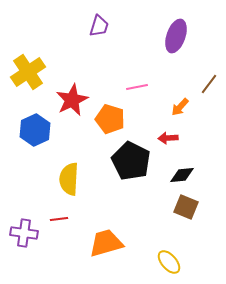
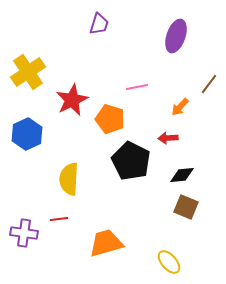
purple trapezoid: moved 2 px up
blue hexagon: moved 8 px left, 4 px down
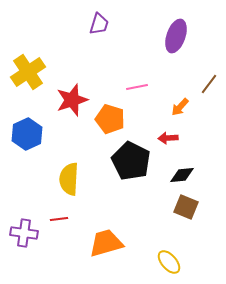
red star: rotated 8 degrees clockwise
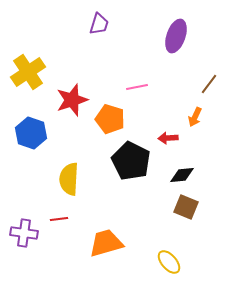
orange arrow: moved 15 px right, 10 px down; rotated 18 degrees counterclockwise
blue hexagon: moved 4 px right, 1 px up; rotated 16 degrees counterclockwise
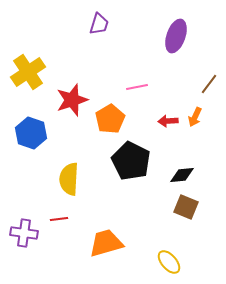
orange pentagon: rotated 24 degrees clockwise
red arrow: moved 17 px up
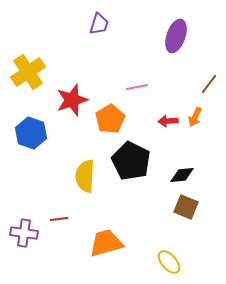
yellow semicircle: moved 16 px right, 3 px up
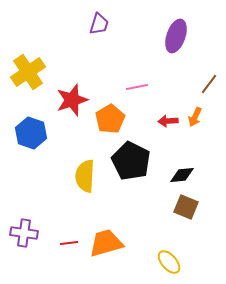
red line: moved 10 px right, 24 px down
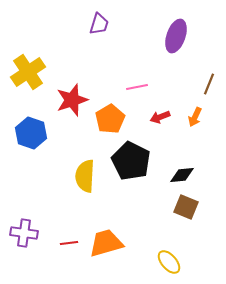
brown line: rotated 15 degrees counterclockwise
red arrow: moved 8 px left, 4 px up; rotated 18 degrees counterclockwise
